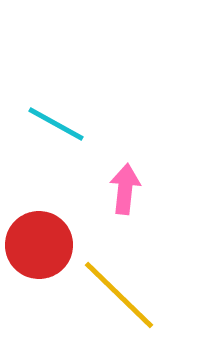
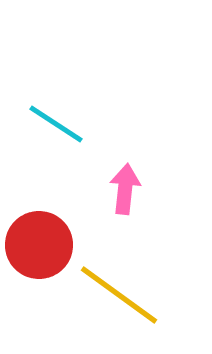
cyan line: rotated 4 degrees clockwise
yellow line: rotated 8 degrees counterclockwise
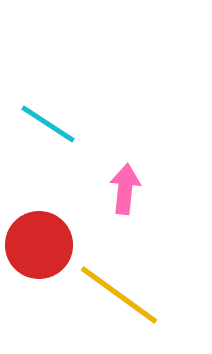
cyan line: moved 8 px left
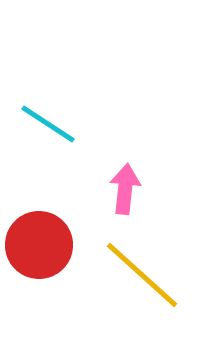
yellow line: moved 23 px right, 20 px up; rotated 6 degrees clockwise
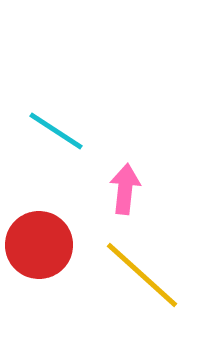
cyan line: moved 8 px right, 7 px down
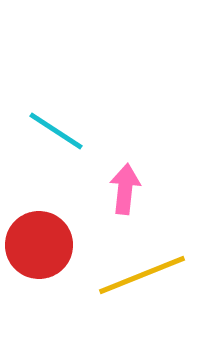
yellow line: rotated 64 degrees counterclockwise
